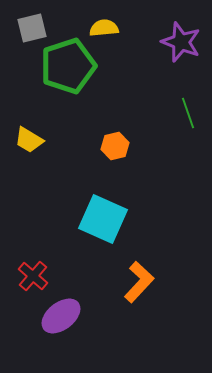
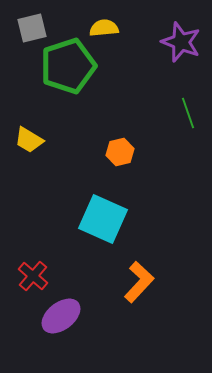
orange hexagon: moved 5 px right, 6 px down
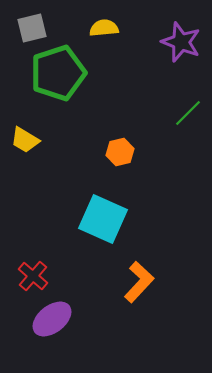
green pentagon: moved 10 px left, 7 px down
green line: rotated 64 degrees clockwise
yellow trapezoid: moved 4 px left
purple ellipse: moved 9 px left, 3 px down
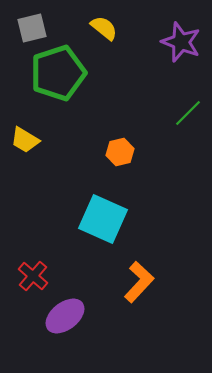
yellow semicircle: rotated 44 degrees clockwise
purple ellipse: moved 13 px right, 3 px up
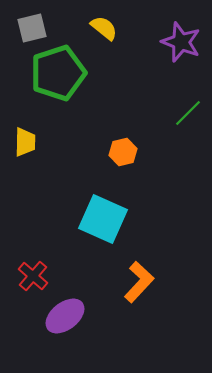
yellow trapezoid: moved 2 px down; rotated 120 degrees counterclockwise
orange hexagon: moved 3 px right
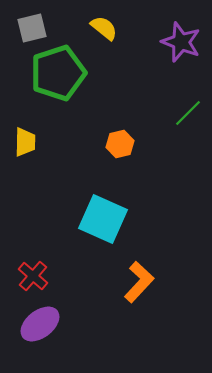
orange hexagon: moved 3 px left, 8 px up
purple ellipse: moved 25 px left, 8 px down
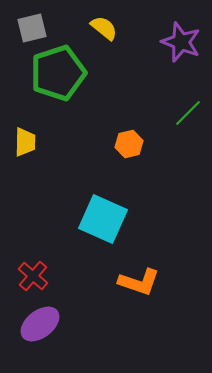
orange hexagon: moved 9 px right
orange L-shape: rotated 66 degrees clockwise
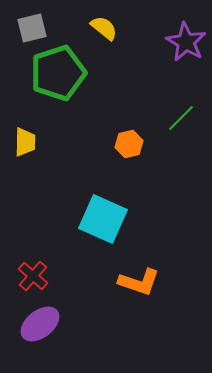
purple star: moved 5 px right; rotated 9 degrees clockwise
green line: moved 7 px left, 5 px down
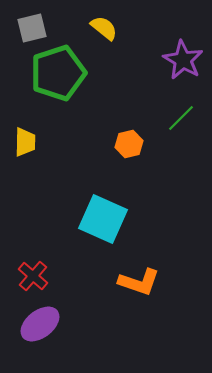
purple star: moved 3 px left, 18 px down
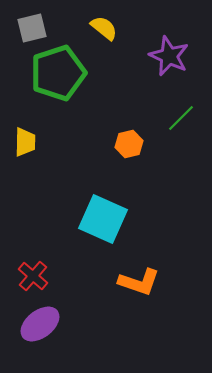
purple star: moved 14 px left, 4 px up; rotated 6 degrees counterclockwise
